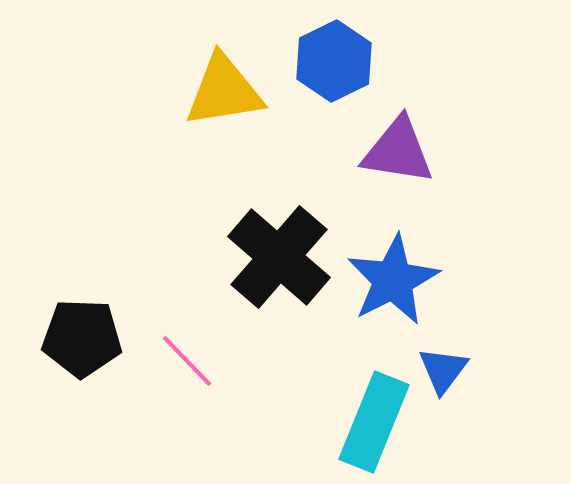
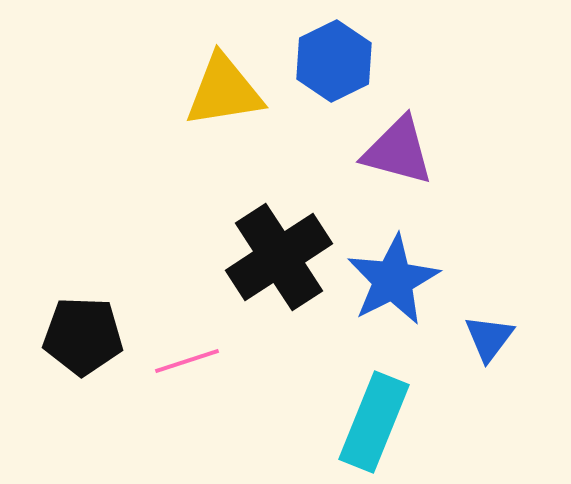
purple triangle: rotated 6 degrees clockwise
black cross: rotated 16 degrees clockwise
black pentagon: moved 1 px right, 2 px up
pink line: rotated 64 degrees counterclockwise
blue triangle: moved 46 px right, 32 px up
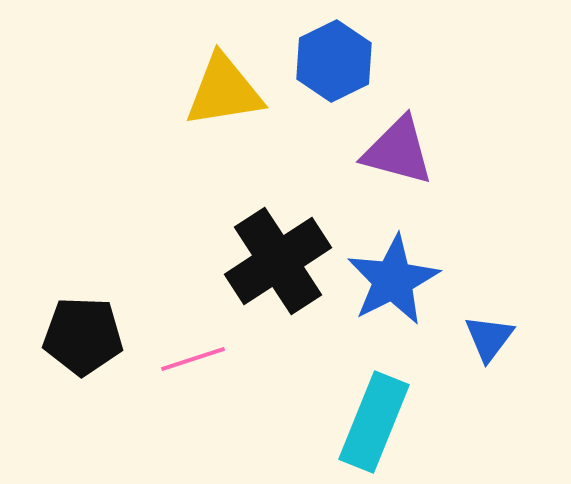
black cross: moved 1 px left, 4 px down
pink line: moved 6 px right, 2 px up
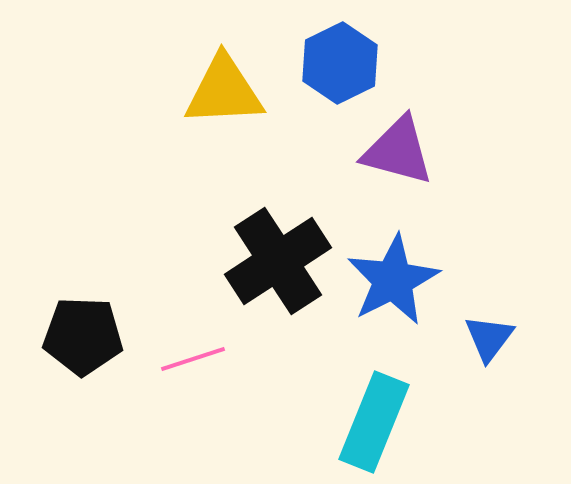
blue hexagon: moved 6 px right, 2 px down
yellow triangle: rotated 6 degrees clockwise
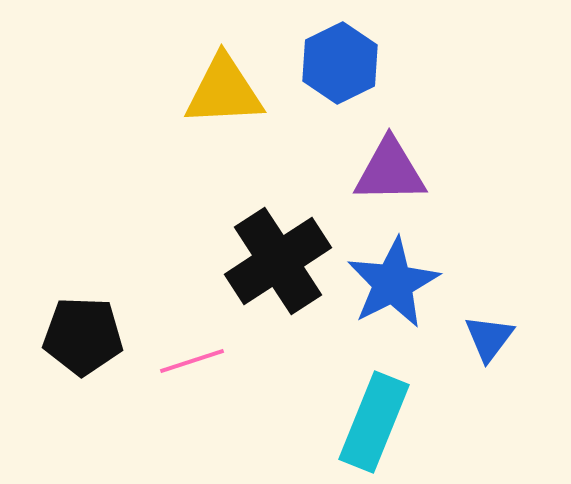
purple triangle: moved 8 px left, 20 px down; rotated 16 degrees counterclockwise
blue star: moved 3 px down
pink line: moved 1 px left, 2 px down
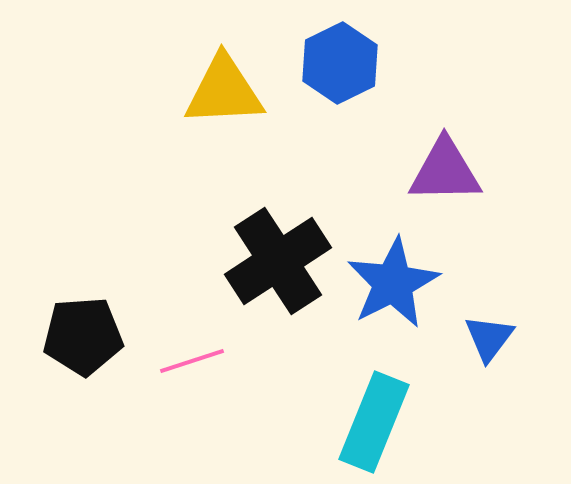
purple triangle: moved 55 px right
black pentagon: rotated 6 degrees counterclockwise
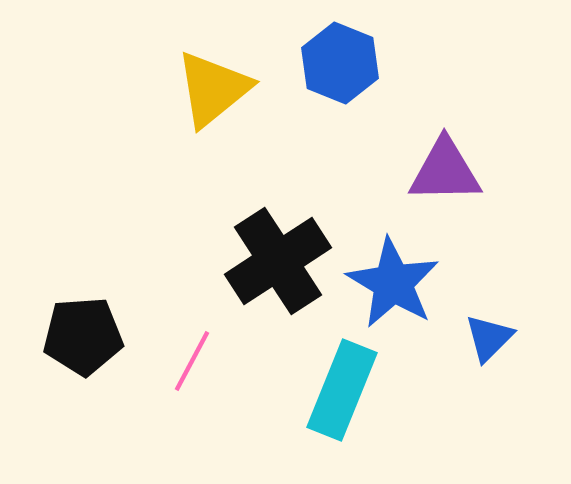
blue hexagon: rotated 12 degrees counterclockwise
yellow triangle: moved 11 px left, 2 px up; rotated 36 degrees counterclockwise
blue star: rotated 14 degrees counterclockwise
blue triangle: rotated 8 degrees clockwise
pink line: rotated 44 degrees counterclockwise
cyan rectangle: moved 32 px left, 32 px up
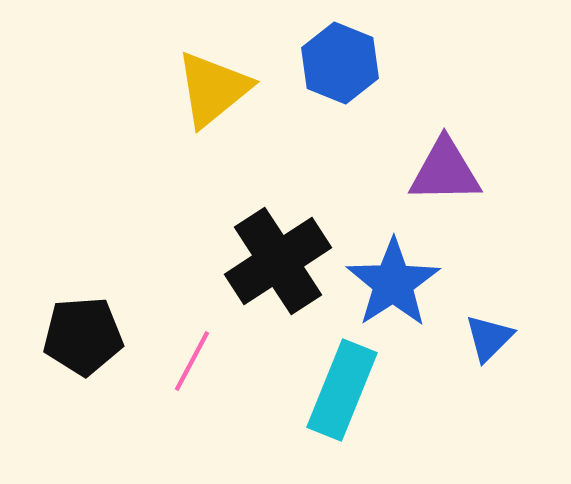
blue star: rotated 8 degrees clockwise
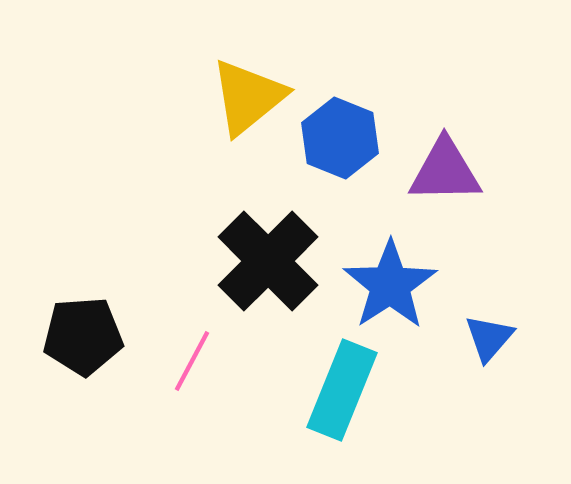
blue hexagon: moved 75 px down
yellow triangle: moved 35 px right, 8 px down
black cross: moved 10 px left; rotated 12 degrees counterclockwise
blue star: moved 3 px left, 2 px down
blue triangle: rotated 4 degrees counterclockwise
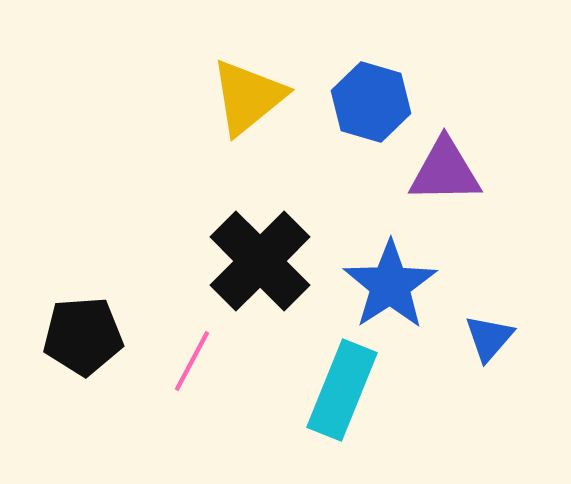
blue hexagon: moved 31 px right, 36 px up; rotated 6 degrees counterclockwise
black cross: moved 8 px left
